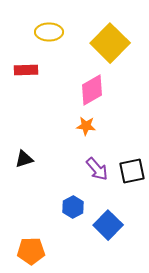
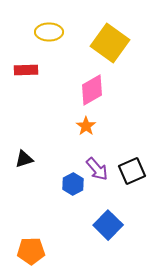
yellow square: rotated 9 degrees counterclockwise
orange star: rotated 30 degrees clockwise
black square: rotated 12 degrees counterclockwise
blue hexagon: moved 23 px up
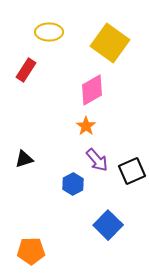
red rectangle: rotated 55 degrees counterclockwise
purple arrow: moved 9 px up
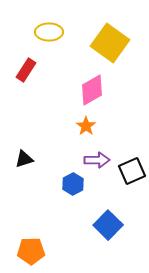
purple arrow: rotated 50 degrees counterclockwise
